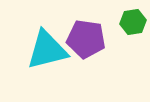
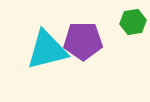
purple pentagon: moved 3 px left, 2 px down; rotated 9 degrees counterclockwise
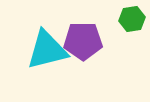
green hexagon: moved 1 px left, 3 px up
